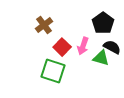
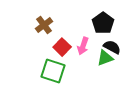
green triangle: moved 4 px right; rotated 36 degrees counterclockwise
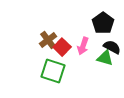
brown cross: moved 4 px right, 15 px down
green triangle: rotated 36 degrees clockwise
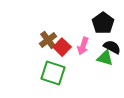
green square: moved 2 px down
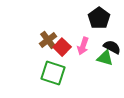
black pentagon: moved 4 px left, 5 px up
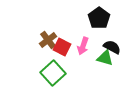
red square: rotated 18 degrees counterclockwise
green square: rotated 30 degrees clockwise
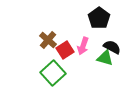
brown cross: rotated 12 degrees counterclockwise
red square: moved 3 px right, 3 px down; rotated 30 degrees clockwise
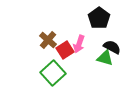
pink arrow: moved 4 px left, 2 px up
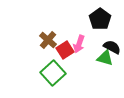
black pentagon: moved 1 px right, 1 px down
